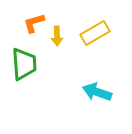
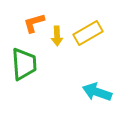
yellow rectangle: moved 7 px left
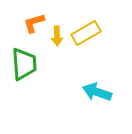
yellow rectangle: moved 2 px left
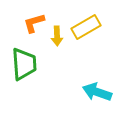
yellow rectangle: moved 6 px up
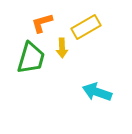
orange L-shape: moved 8 px right
yellow arrow: moved 5 px right, 12 px down
green trapezoid: moved 7 px right, 6 px up; rotated 20 degrees clockwise
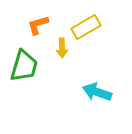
orange L-shape: moved 4 px left, 2 px down
green trapezoid: moved 7 px left, 8 px down
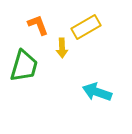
orange L-shape: rotated 85 degrees clockwise
